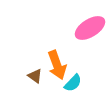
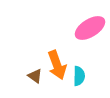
cyan semicircle: moved 6 px right, 7 px up; rotated 42 degrees counterclockwise
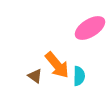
orange arrow: rotated 20 degrees counterclockwise
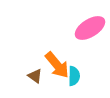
cyan semicircle: moved 5 px left
